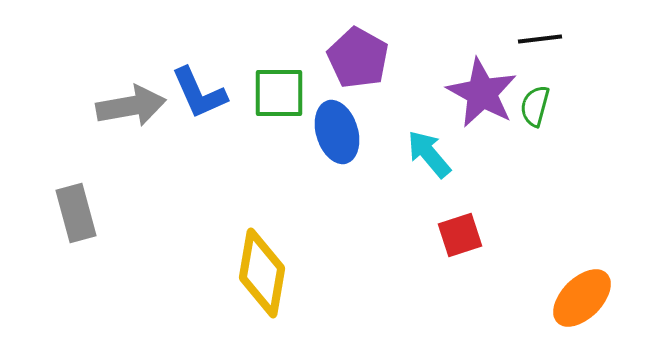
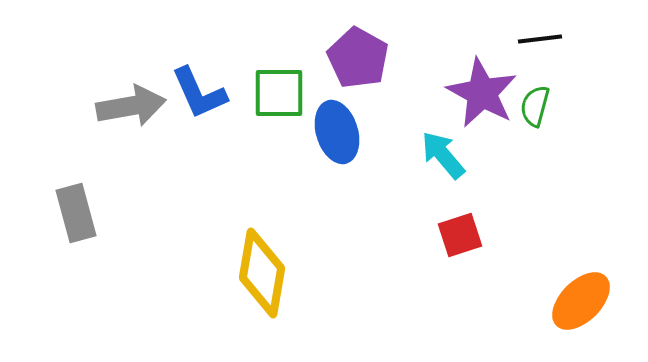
cyan arrow: moved 14 px right, 1 px down
orange ellipse: moved 1 px left, 3 px down
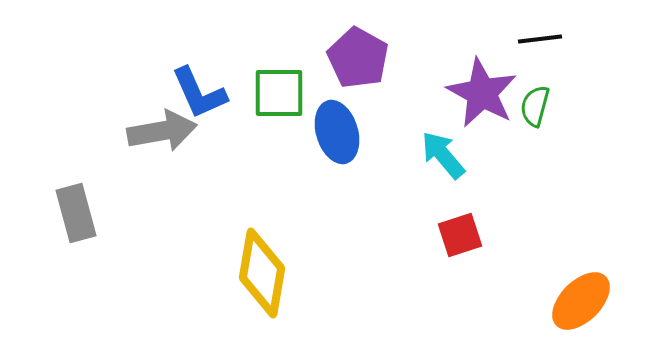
gray arrow: moved 31 px right, 25 px down
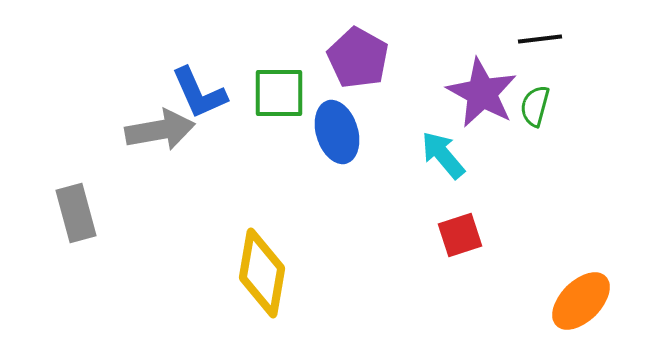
gray arrow: moved 2 px left, 1 px up
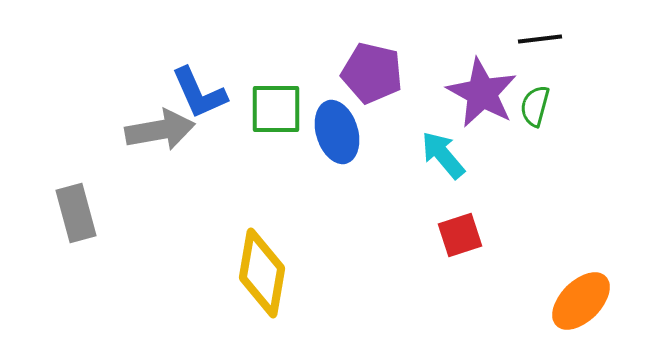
purple pentagon: moved 14 px right, 15 px down; rotated 16 degrees counterclockwise
green square: moved 3 px left, 16 px down
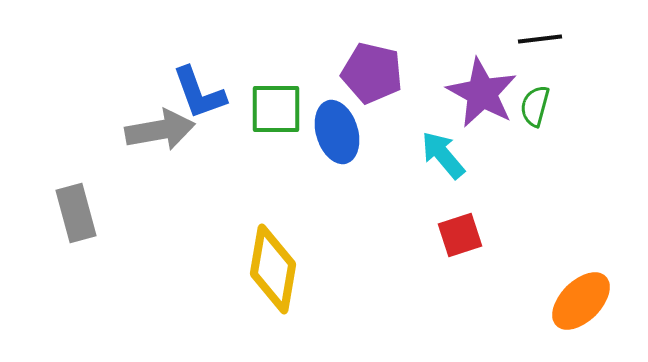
blue L-shape: rotated 4 degrees clockwise
yellow diamond: moved 11 px right, 4 px up
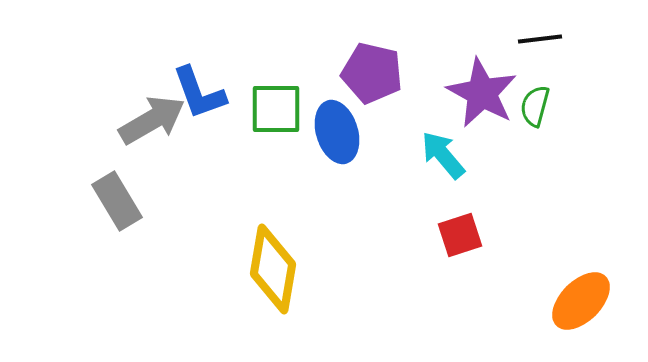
gray arrow: moved 8 px left, 10 px up; rotated 20 degrees counterclockwise
gray rectangle: moved 41 px right, 12 px up; rotated 16 degrees counterclockwise
